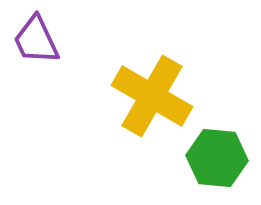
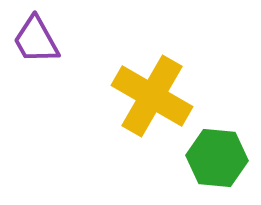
purple trapezoid: rotated 4 degrees counterclockwise
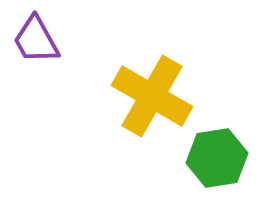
green hexagon: rotated 14 degrees counterclockwise
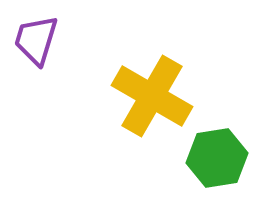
purple trapezoid: rotated 46 degrees clockwise
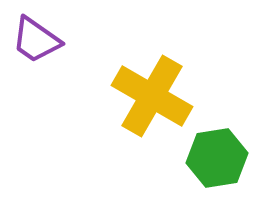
purple trapezoid: rotated 72 degrees counterclockwise
